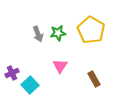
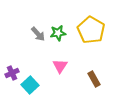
gray arrow: rotated 21 degrees counterclockwise
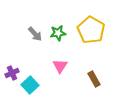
gray arrow: moved 3 px left
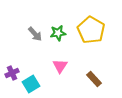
brown rectangle: rotated 14 degrees counterclockwise
cyan square: moved 1 px right, 1 px up; rotated 12 degrees clockwise
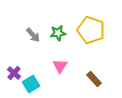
yellow pentagon: rotated 12 degrees counterclockwise
gray arrow: moved 2 px left, 1 px down
purple cross: moved 2 px right; rotated 24 degrees counterclockwise
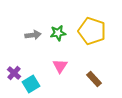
yellow pentagon: moved 1 px right, 1 px down
gray arrow: rotated 56 degrees counterclockwise
